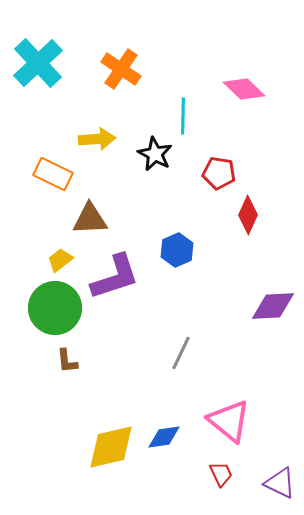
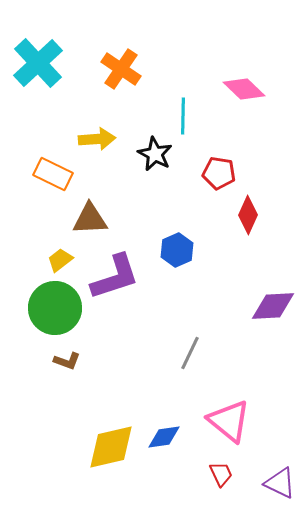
gray line: moved 9 px right
brown L-shape: rotated 64 degrees counterclockwise
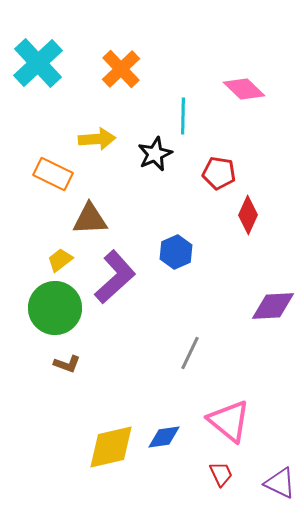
orange cross: rotated 12 degrees clockwise
black star: rotated 20 degrees clockwise
blue hexagon: moved 1 px left, 2 px down
purple L-shape: rotated 24 degrees counterclockwise
brown L-shape: moved 3 px down
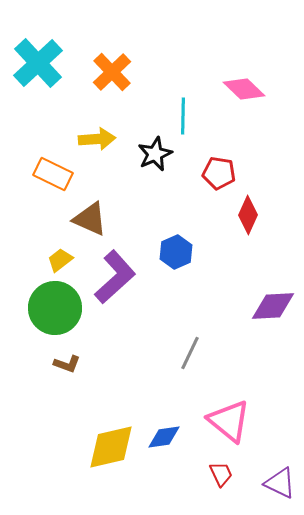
orange cross: moved 9 px left, 3 px down
brown triangle: rotated 27 degrees clockwise
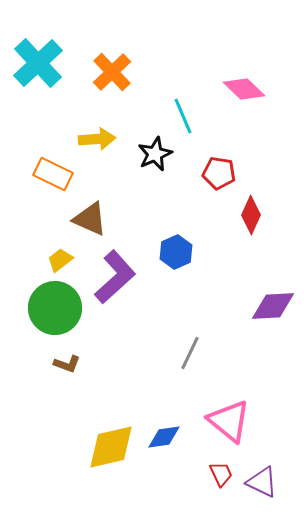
cyan line: rotated 24 degrees counterclockwise
red diamond: moved 3 px right
purple triangle: moved 18 px left, 1 px up
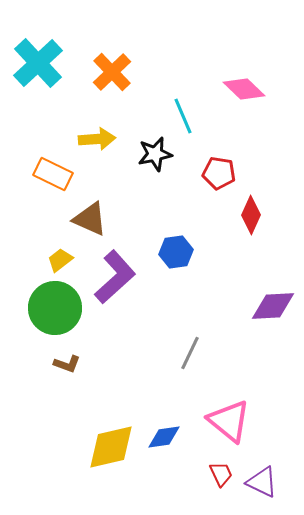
black star: rotated 12 degrees clockwise
blue hexagon: rotated 16 degrees clockwise
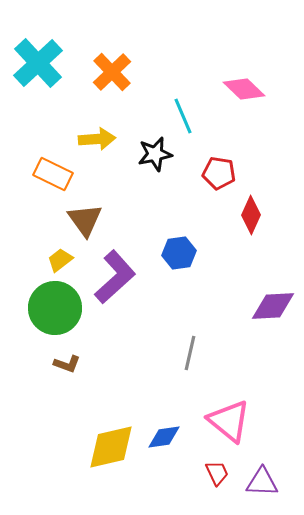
brown triangle: moved 5 px left, 1 px down; rotated 30 degrees clockwise
blue hexagon: moved 3 px right, 1 px down
gray line: rotated 12 degrees counterclockwise
red trapezoid: moved 4 px left, 1 px up
purple triangle: rotated 24 degrees counterclockwise
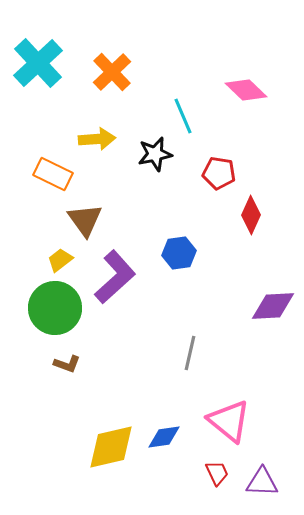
pink diamond: moved 2 px right, 1 px down
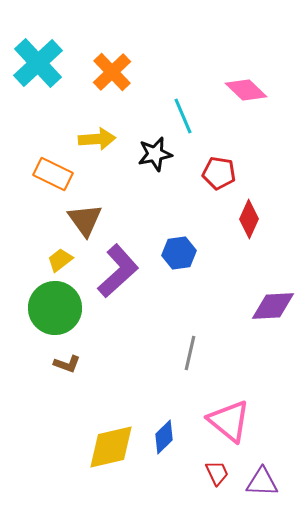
red diamond: moved 2 px left, 4 px down
purple L-shape: moved 3 px right, 6 px up
blue diamond: rotated 36 degrees counterclockwise
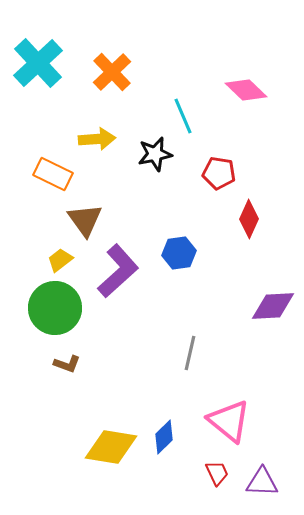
yellow diamond: rotated 22 degrees clockwise
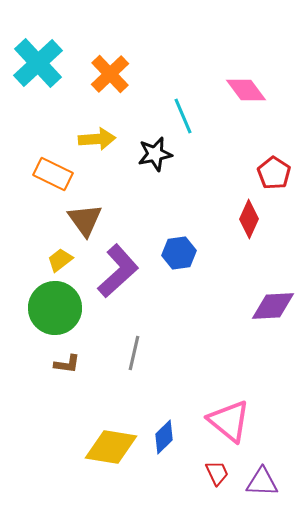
orange cross: moved 2 px left, 2 px down
pink diamond: rotated 9 degrees clockwise
red pentagon: moved 55 px right; rotated 24 degrees clockwise
gray line: moved 56 px left
brown L-shape: rotated 12 degrees counterclockwise
